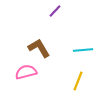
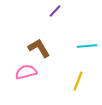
cyan line: moved 4 px right, 4 px up
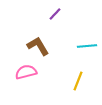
purple line: moved 3 px down
brown L-shape: moved 1 px left, 2 px up
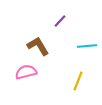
purple line: moved 5 px right, 7 px down
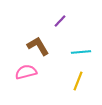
cyan line: moved 6 px left, 6 px down
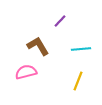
cyan line: moved 3 px up
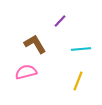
brown L-shape: moved 3 px left, 2 px up
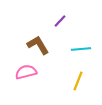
brown L-shape: moved 3 px right, 1 px down
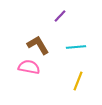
purple line: moved 5 px up
cyan line: moved 5 px left, 2 px up
pink semicircle: moved 3 px right, 5 px up; rotated 25 degrees clockwise
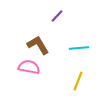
purple line: moved 3 px left
cyan line: moved 3 px right, 1 px down
